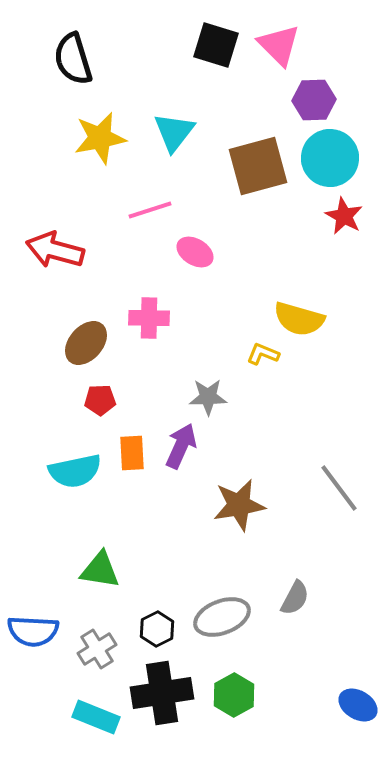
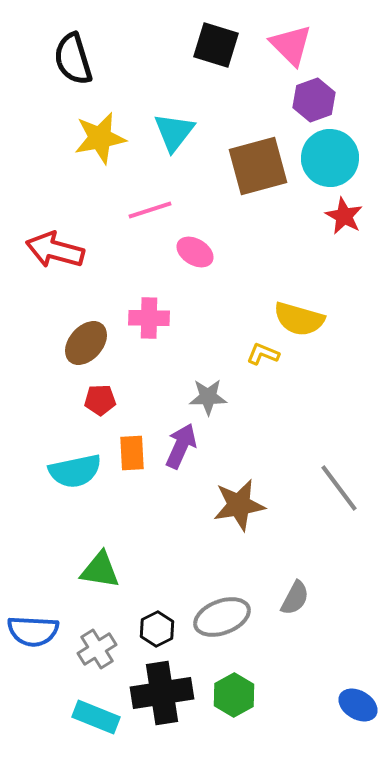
pink triangle: moved 12 px right
purple hexagon: rotated 18 degrees counterclockwise
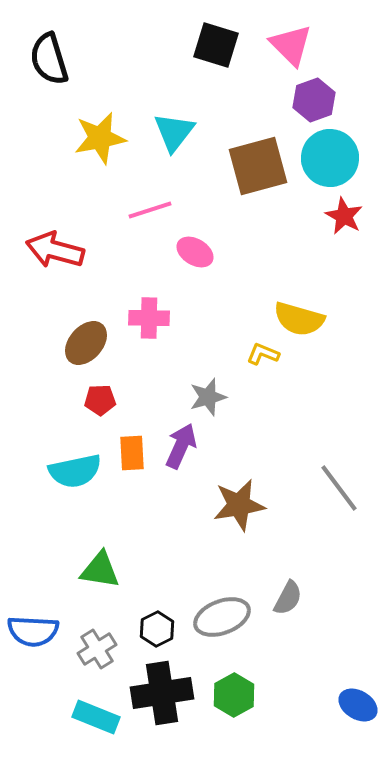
black semicircle: moved 24 px left
gray star: rotated 15 degrees counterclockwise
gray semicircle: moved 7 px left
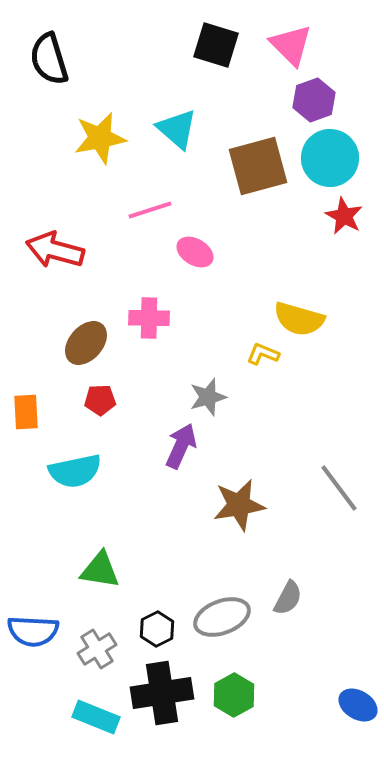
cyan triangle: moved 3 px right, 3 px up; rotated 27 degrees counterclockwise
orange rectangle: moved 106 px left, 41 px up
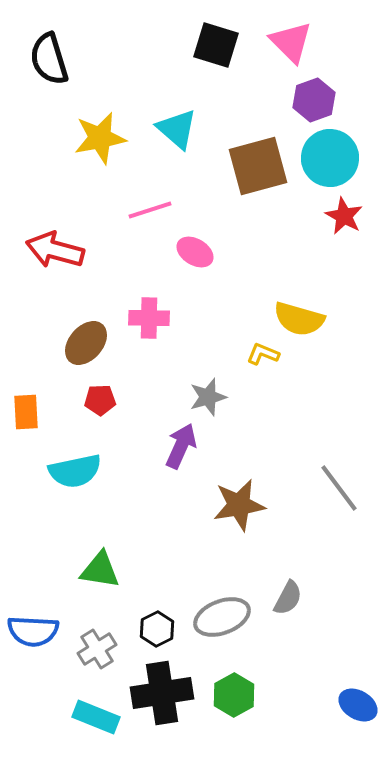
pink triangle: moved 3 px up
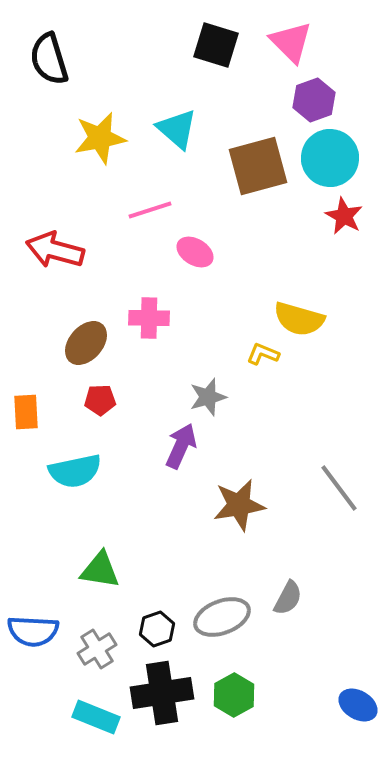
black hexagon: rotated 8 degrees clockwise
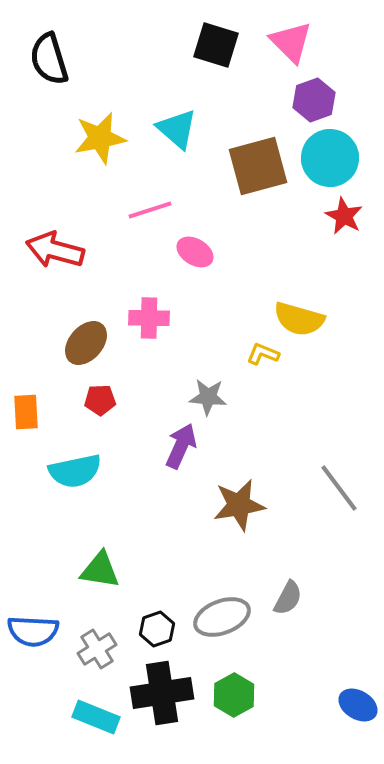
gray star: rotated 21 degrees clockwise
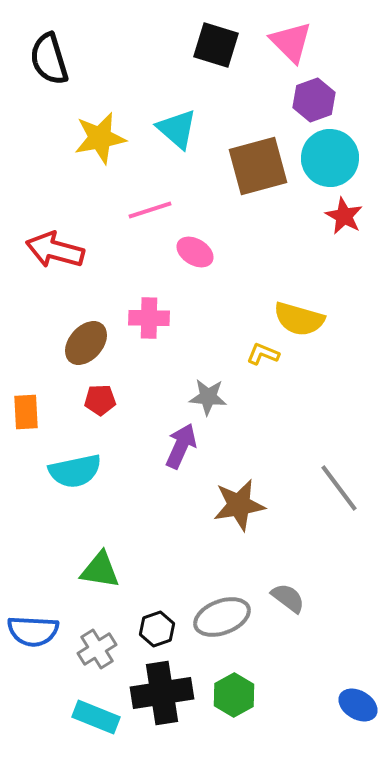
gray semicircle: rotated 81 degrees counterclockwise
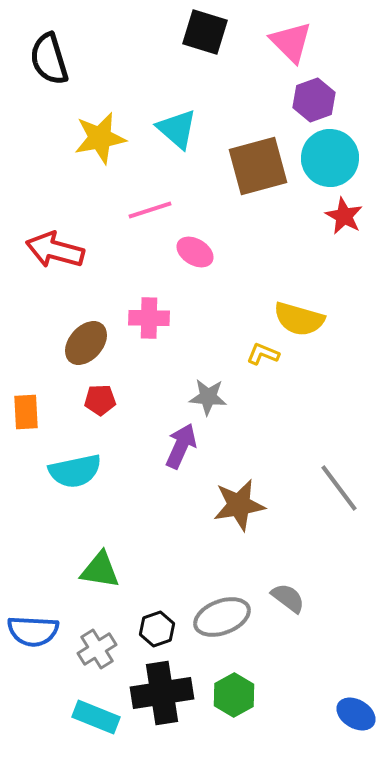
black square: moved 11 px left, 13 px up
blue ellipse: moved 2 px left, 9 px down
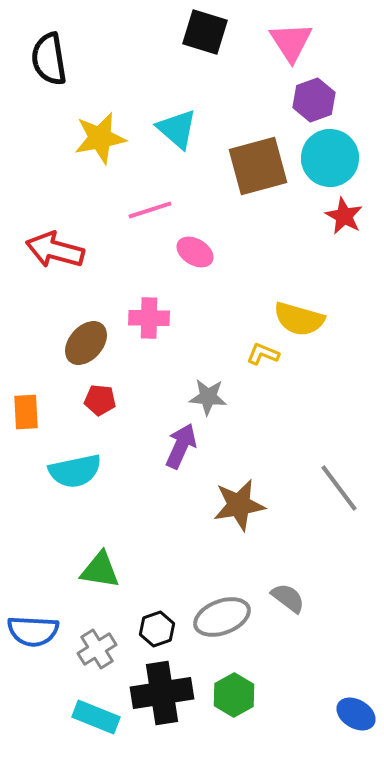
pink triangle: rotated 12 degrees clockwise
black semicircle: rotated 8 degrees clockwise
red pentagon: rotated 8 degrees clockwise
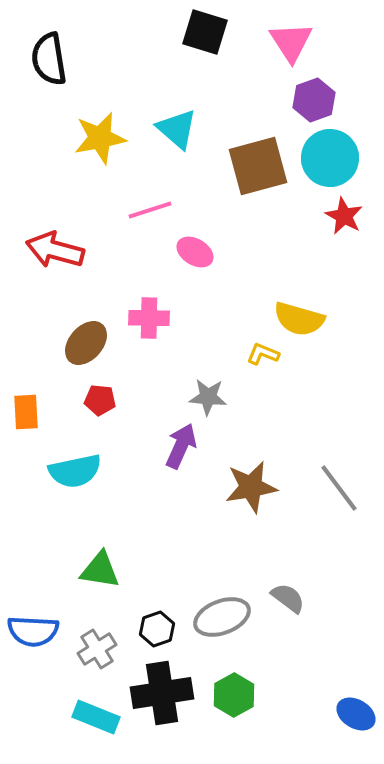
brown star: moved 12 px right, 18 px up
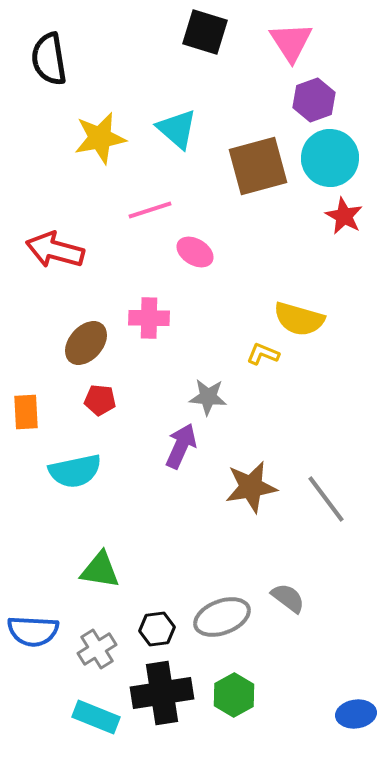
gray line: moved 13 px left, 11 px down
black hexagon: rotated 12 degrees clockwise
blue ellipse: rotated 39 degrees counterclockwise
